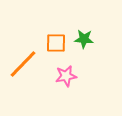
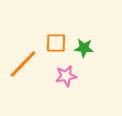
green star: moved 9 px down
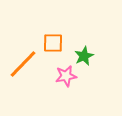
orange square: moved 3 px left
green star: moved 8 px down; rotated 30 degrees counterclockwise
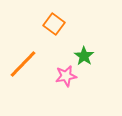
orange square: moved 1 px right, 19 px up; rotated 35 degrees clockwise
green star: rotated 12 degrees counterclockwise
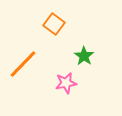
pink star: moved 7 px down
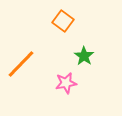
orange square: moved 9 px right, 3 px up
orange line: moved 2 px left
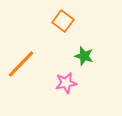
green star: rotated 18 degrees counterclockwise
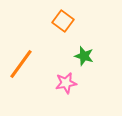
orange line: rotated 8 degrees counterclockwise
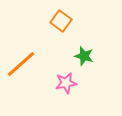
orange square: moved 2 px left
orange line: rotated 12 degrees clockwise
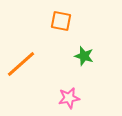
orange square: rotated 25 degrees counterclockwise
pink star: moved 3 px right, 15 px down
